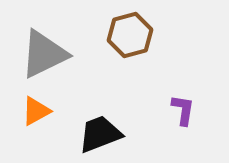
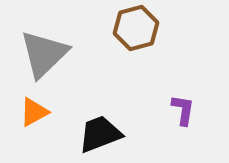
brown hexagon: moved 6 px right, 7 px up
gray triangle: rotated 18 degrees counterclockwise
orange triangle: moved 2 px left, 1 px down
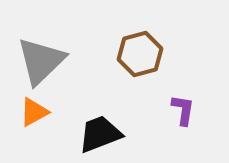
brown hexagon: moved 4 px right, 26 px down
gray triangle: moved 3 px left, 7 px down
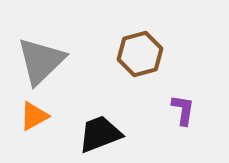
orange triangle: moved 4 px down
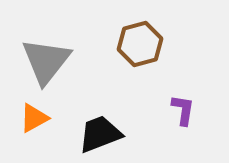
brown hexagon: moved 10 px up
gray triangle: moved 5 px right; rotated 8 degrees counterclockwise
orange triangle: moved 2 px down
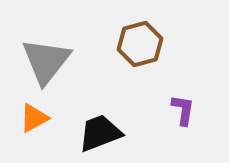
black trapezoid: moved 1 px up
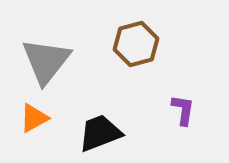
brown hexagon: moved 4 px left
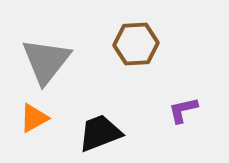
brown hexagon: rotated 12 degrees clockwise
purple L-shape: rotated 112 degrees counterclockwise
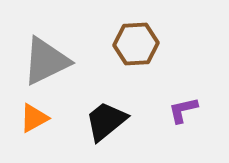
gray triangle: rotated 26 degrees clockwise
black trapezoid: moved 6 px right, 12 px up; rotated 18 degrees counterclockwise
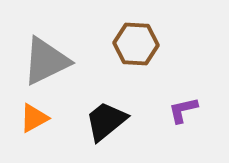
brown hexagon: rotated 6 degrees clockwise
